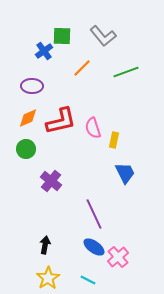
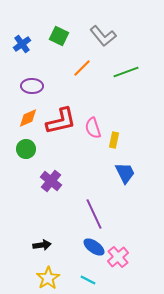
green square: moved 3 px left; rotated 24 degrees clockwise
blue cross: moved 22 px left, 7 px up
black arrow: moved 3 px left; rotated 72 degrees clockwise
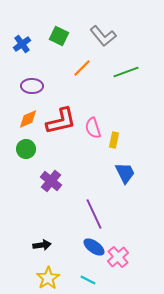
orange diamond: moved 1 px down
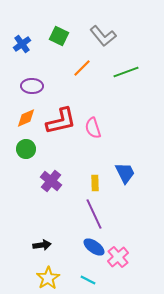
orange diamond: moved 2 px left, 1 px up
yellow rectangle: moved 19 px left, 43 px down; rotated 14 degrees counterclockwise
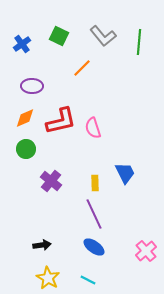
green line: moved 13 px right, 30 px up; rotated 65 degrees counterclockwise
orange diamond: moved 1 px left
pink cross: moved 28 px right, 6 px up
yellow star: rotated 10 degrees counterclockwise
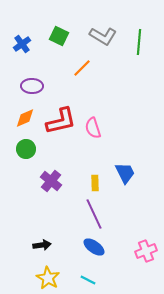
gray L-shape: rotated 20 degrees counterclockwise
pink cross: rotated 20 degrees clockwise
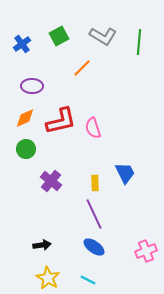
green square: rotated 36 degrees clockwise
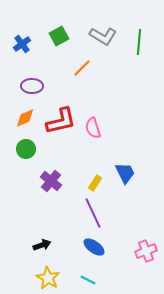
yellow rectangle: rotated 35 degrees clockwise
purple line: moved 1 px left, 1 px up
black arrow: rotated 12 degrees counterclockwise
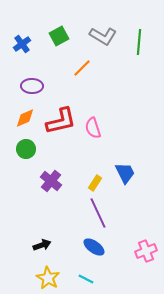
purple line: moved 5 px right
cyan line: moved 2 px left, 1 px up
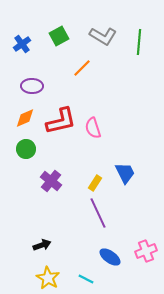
blue ellipse: moved 16 px right, 10 px down
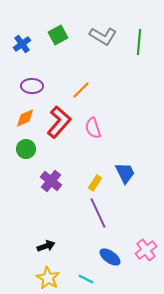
green square: moved 1 px left, 1 px up
orange line: moved 1 px left, 22 px down
red L-shape: moved 2 px left, 1 px down; rotated 36 degrees counterclockwise
black arrow: moved 4 px right, 1 px down
pink cross: moved 1 px up; rotated 15 degrees counterclockwise
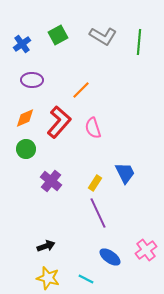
purple ellipse: moved 6 px up
yellow star: rotated 15 degrees counterclockwise
